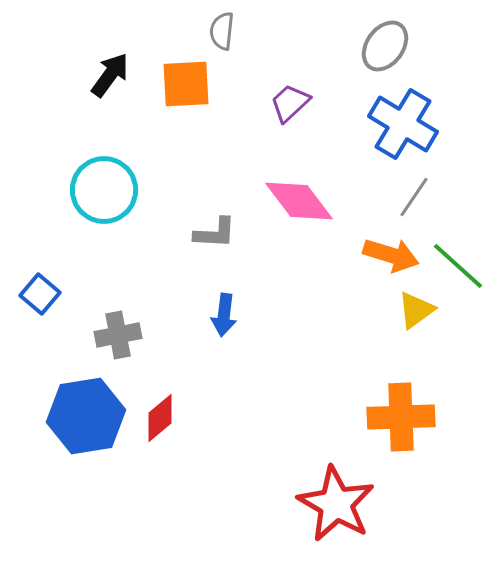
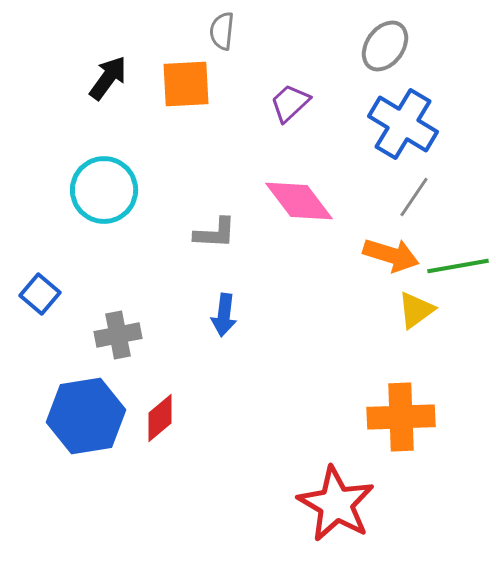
black arrow: moved 2 px left, 3 px down
green line: rotated 52 degrees counterclockwise
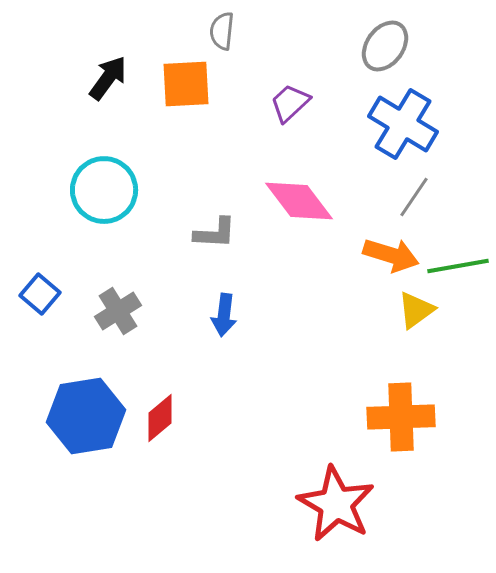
gray cross: moved 24 px up; rotated 21 degrees counterclockwise
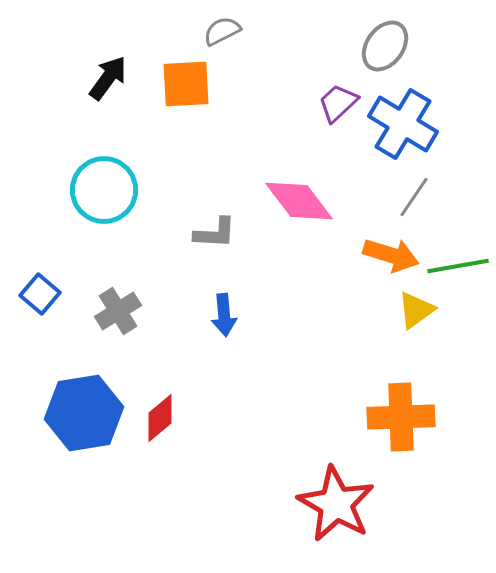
gray semicircle: rotated 57 degrees clockwise
purple trapezoid: moved 48 px right
blue arrow: rotated 12 degrees counterclockwise
blue hexagon: moved 2 px left, 3 px up
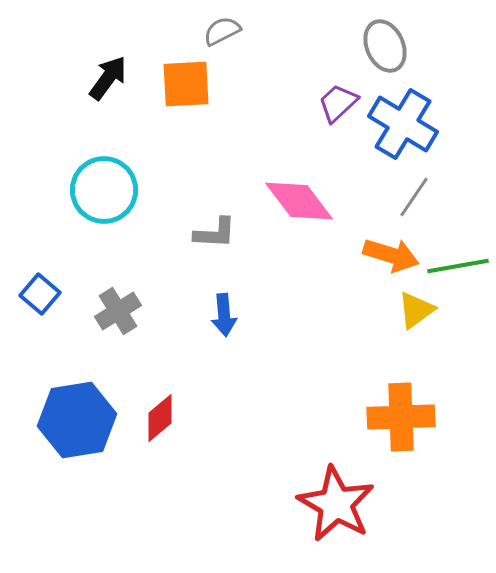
gray ellipse: rotated 60 degrees counterclockwise
blue hexagon: moved 7 px left, 7 px down
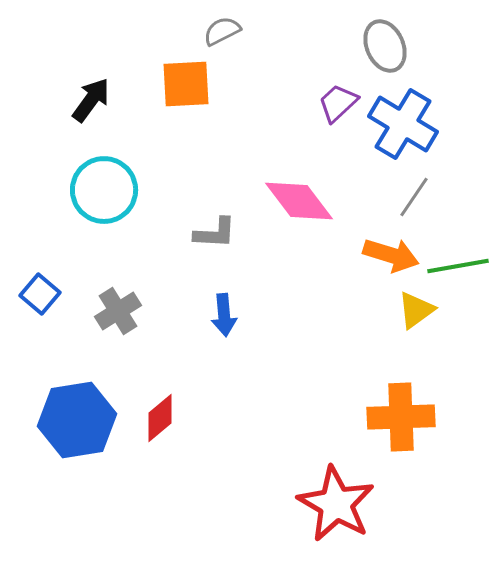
black arrow: moved 17 px left, 22 px down
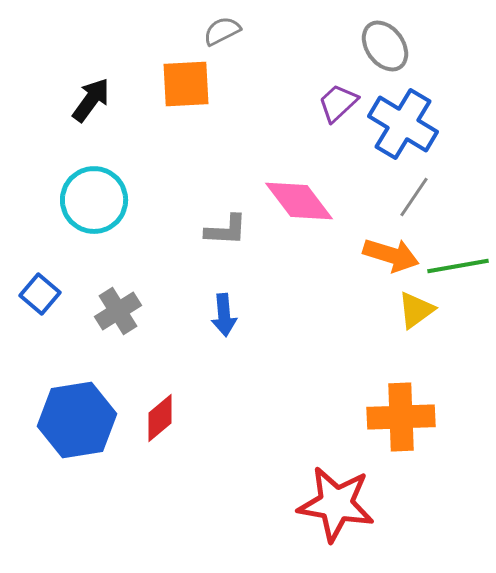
gray ellipse: rotated 12 degrees counterclockwise
cyan circle: moved 10 px left, 10 px down
gray L-shape: moved 11 px right, 3 px up
red star: rotated 20 degrees counterclockwise
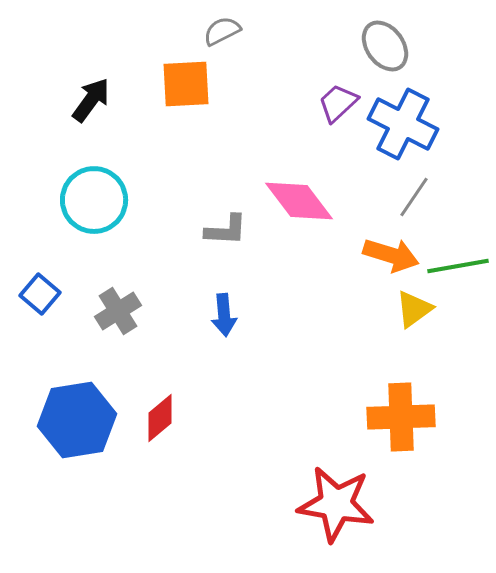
blue cross: rotated 4 degrees counterclockwise
yellow triangle: moved 2 px left, 1 px up
